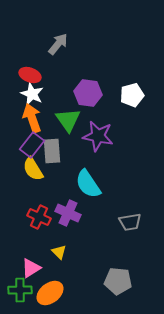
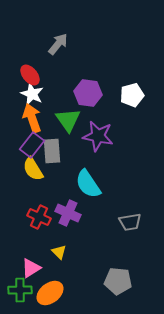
red ellipse: rotated 30 degrees clockwise
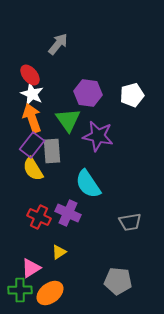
yellow triangle: rotated 42 degrees clockwise
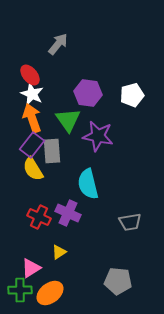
cyan semicircle: rotated 20 degrees clockwise
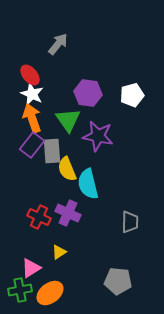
yellow semicircle: moved 34 px right; rotated 10 degrees clockwise
gray trapezoid: rotated 80 degrees counterclockwise
green cross: rotated 10 degrees counterclockwise
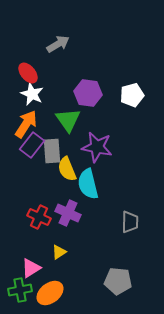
gray arrow: rotated 20 degrees clockwise
red ellipse: moved 2 px left, 2 px up
orange arrow: moved 6 px left, 6 px down; rotated 52 degrees clockwise
purple star: moved 1 px left, 11 px down
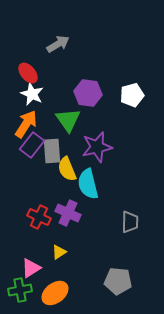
purple star: rotated 24 degrees counterclockwise
orange ellipse: moved 5 px right
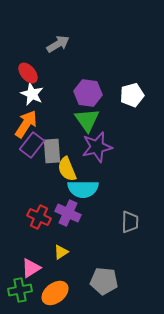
green triangle: moved 19 px right
cyan semicircle: moved 5 px left, 5 px down; rotated 76 degrees counterclockwise
yellow triangle: moved 2 px right
gray pentagon: moved 14 px left
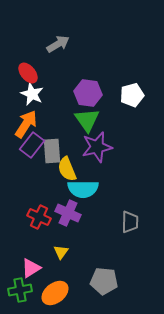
yellow triangle: rotated 21 degrees counterclockwise
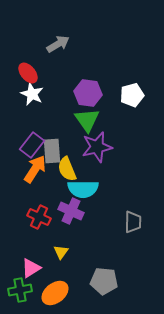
orange arrow: moved 9 px right, 45 px down
purple cross: moved 3 px right, 2 px up
gray trapezoid: moved 3 px right
